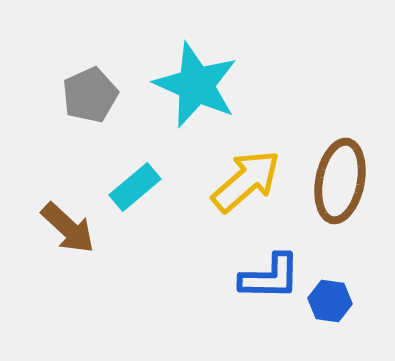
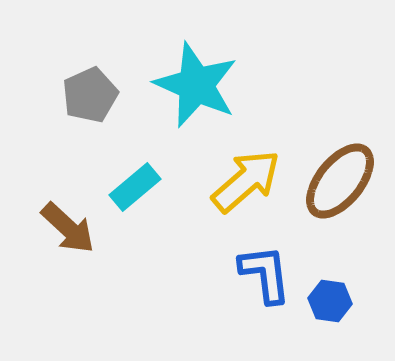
brown ellipse: rotated 28 degrees clockwise
blue L-shape: moved 5 px left, 3 px up; rotated 98 degrees counterclockwise
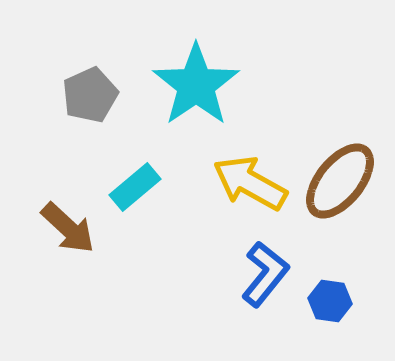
cyan star: rotated 14 degrees clockwise
yellow arrow: moved 4 px right, 2 px down; rotated 110 degrees counterclockwise
blue L-shape: rotated 46 degrees clockwise
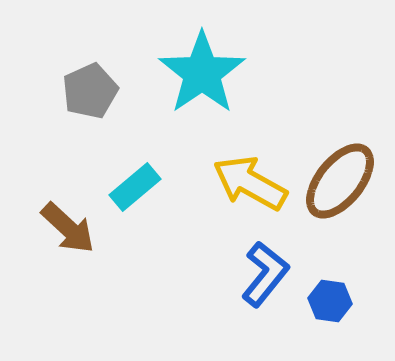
cyan star: moved 6 px right, 12 px up
gray pentagon: moved 4 px up
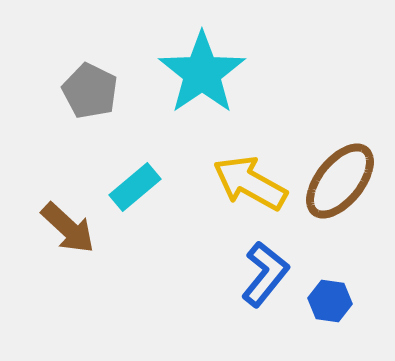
gray pentagon: rotated 22 degrees counterclockwise
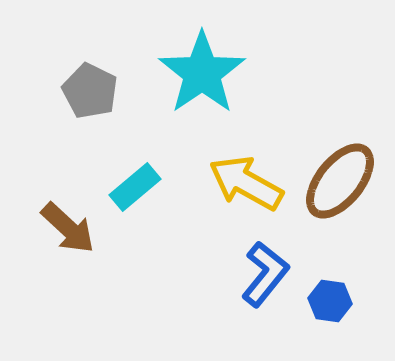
yellow arrow: moved 4 px left
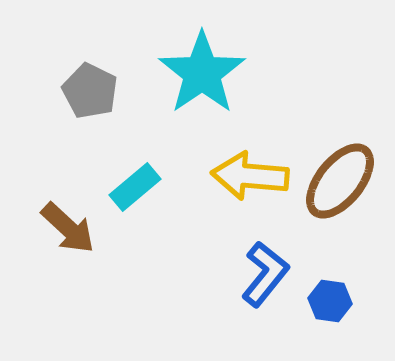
yellow arrow: moved 4 px right, 7 px up; rotated 24 degrees counterclockwise
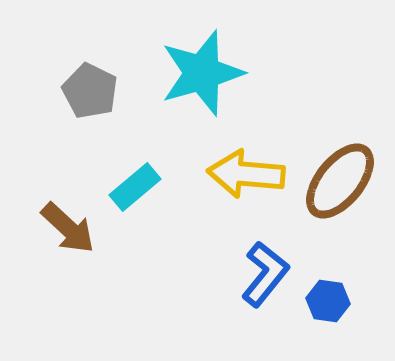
cyan star: rotated 18 degrees clockwise
yellow arrow: moved 4 px left, 2 px up
blue hexagon: moved 2 px left
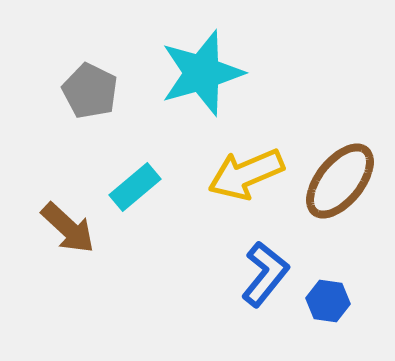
yellow arrow: rotated 28 degrees counterclockwise
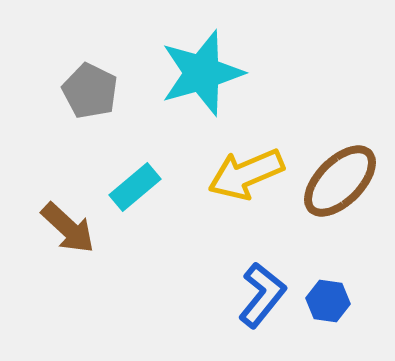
brown ellipse: rotated 6 degrees clockwise
blue L-shape: moved 3 px left, 21 px down
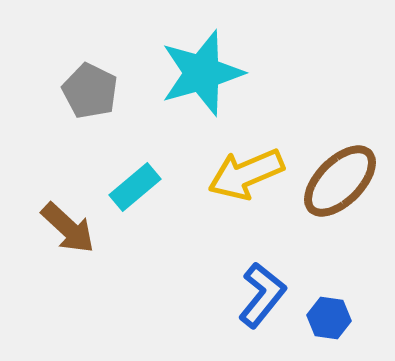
blue hexagon: moved 1 px right, 17 px down
